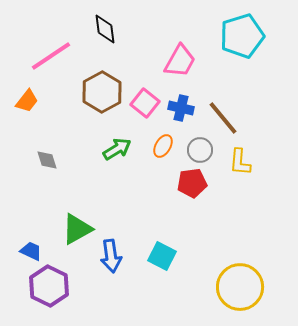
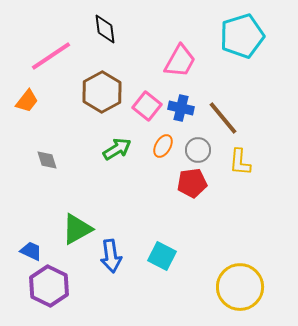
pink square: moved 2 px right, 3 px down
gray circle: moved 2 px left
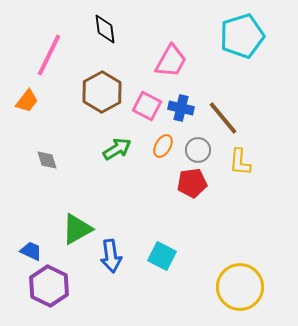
pink line: moved 2 px left, 1 px up; rotated 30 degrees counterclockwise
pink trapezoid: moved 9 px left
pink square: rotated 12 degrees counterclockwise
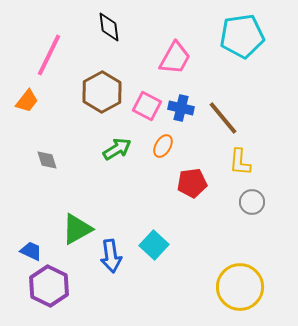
black diamond: moved 4 px right, 2 px up
cyan pentagon: rotated 9 degrees clockwise
pink trapezoid: moved 4 px right, 3 px up
gray circle: moved 54 px right, 52 px down
cyan square: moved 8 px left, 11 px up; rotated 16 degrees clockwise
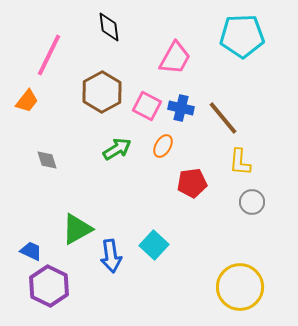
cyan pentagon: rotated 6 degrees clockwise
